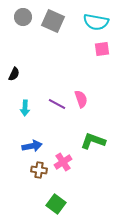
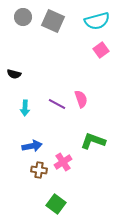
cyan semicircle: moved 1 px right, 1 px up; rotated 25 degrees counterclockwise
pink square: moved 1 px left, 1 px down; rotated 28 degrees counterclockwise
black semicircle: rotated 80 degrees clockwise
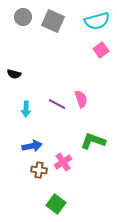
cyan arrow: moved 1 px right, 1 px down
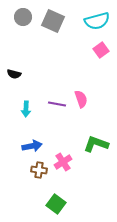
purple line: rotated 18 degrees counterclockwise
green L-shape: moved 3 px right, 3 px down
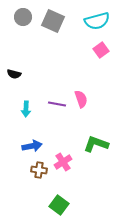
green square: moved 3 px right, 1 px down
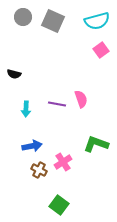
brown cross: rotated 21 degrees clockwise
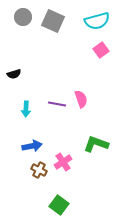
black semicircle: rotated 32 degrees counterclockwise
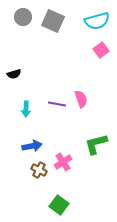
green L-shape: rotated 35 degrees counterclockwise
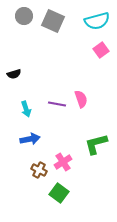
gray circle: moved 1 px right, 1 px up
cyan arrow: rotated 21 degrees counterclockwise
blue arrow: moved 2 px left, 7 px up
green square: moved 12 px up
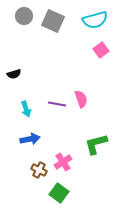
cyan semicircle: moved 2 px left, 1 px up
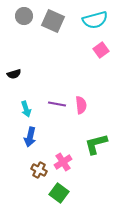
pink semicircle: moved 6 px down; rotated 12 degrees clockwise
blue arrow: moved 2 px up; rotated 114 degrees clockwise
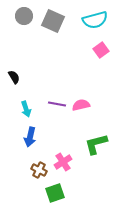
black semicircle: moved 3 px down; rotated 104 degrees counterclockwise
pink semicircle: rotated 96 degrees counterclockwise
green square: moved 4 px left; rotated 36 degrees clockwise
